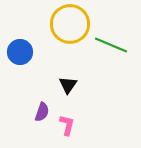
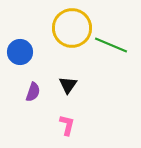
yellow circle: moved 2 px right, 4 px down
purple semicircle: moved 9 px left, 20 px up
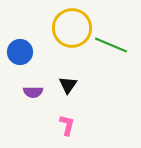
purple semicircle: rotated 72 degrees clockwise
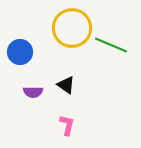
black triangle: moved 2 px left; rotated 30 degrees counterclockwise
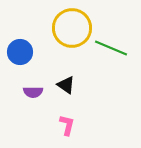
green line: moved 3 px down
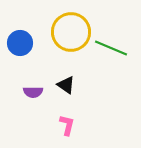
yellow circle: moved 1 px left, 4 px down
blue circle: moved 9 px up
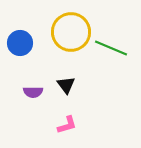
black triangle: rotated 18 degrees clockwise
pink L-shape: rotated 60 degrees clockwise
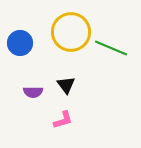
pink L-shape: moved 4 px left, 5 px up
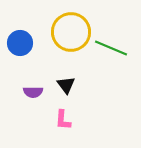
pink L-shape: rotated 110 degrees clockwise
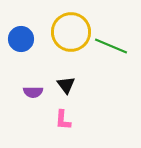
blue circle: moved 1 px right, 4 px up
green line: moved 2 px up
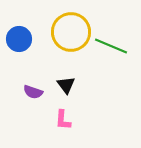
blue circle: moved 2 px left
purple semicircle: rotated 18 degrees clockwise
